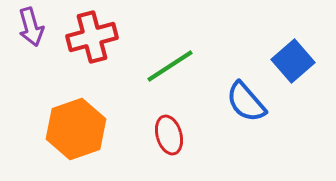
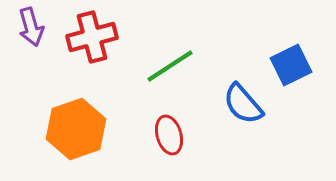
blue square: moved 2 px left, 4 px down; rotated 15 degrees clockwise
blue semicircle: moved 3 px left, 2 px down
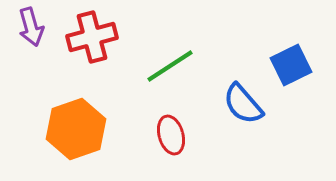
red ellipse: moved 2 px right
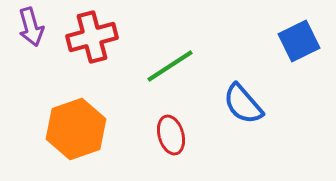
blue square: moved 8 px right, 24 px up
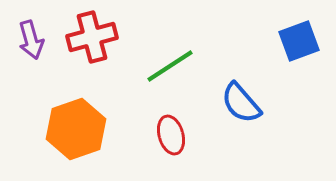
purple arrow: moved 13 px down
blue square: rotated 6 degrees clockwise
blue semicircle: moved 2 px left, 1 px up
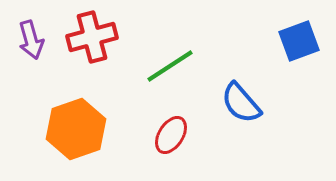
red ellipse: rotated 48 degrees clockwise
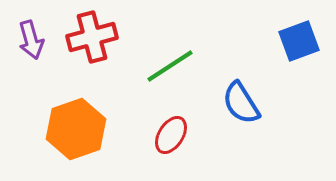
blue semicircle: rotated 9 degrees clockwise
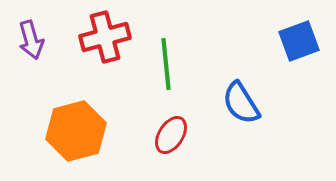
red cross: moved 13 px right
green line: moved 4 px left, 2 px up; rotated 63 degrees counterclockwise
orange hexagon: moved 2 px down; rotated 4 degrees clockwise
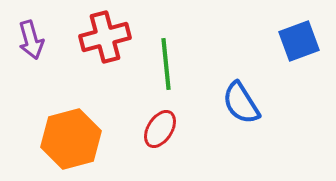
orange hexagon: moved 5 px left, 8 px down
red ellipse: moved 11 px left, 6 px up
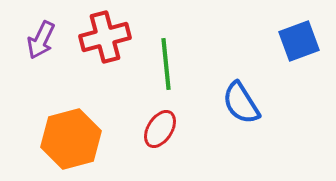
purple arrow: moved 10 px right; rotated 42 degrees clockwise
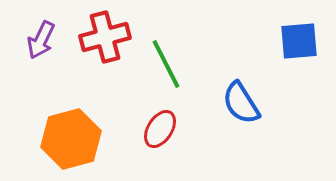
blue square: rotated 15 degrees clockwise
green line: rotated 21 degrees counterclockwise
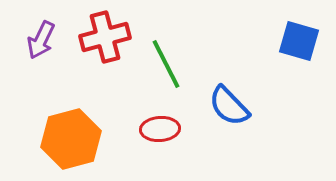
blue square: rotated 21 degrees clockwise
blue semicircle: moved 12 px left, 3 px down; rotated 12 degrees counterclockwise
red ellipse: rotated 54 degrees clockwise
